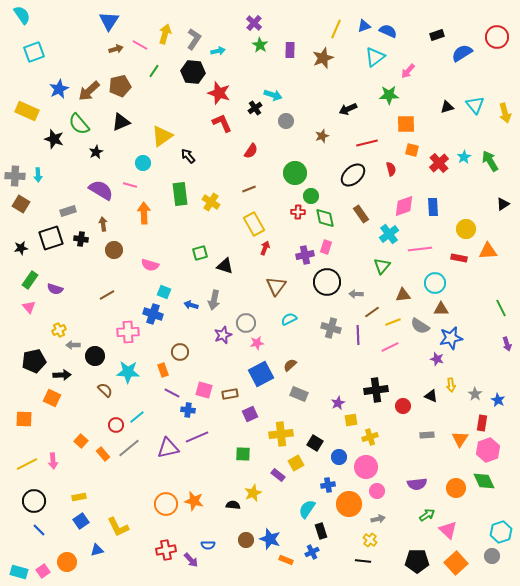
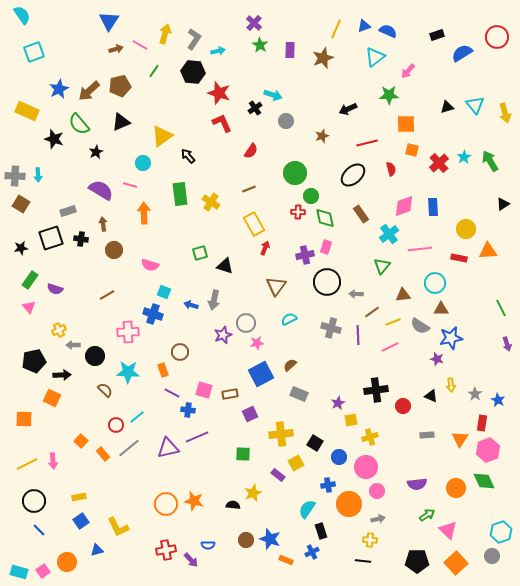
yellow cross at (370, 540): rotated 32 degrees counterclockwise
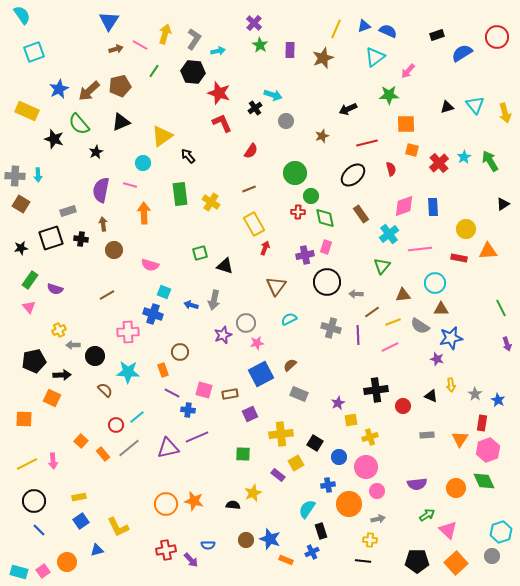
purple semicircle at (101, 190): rotated 110 degrees counterclockwise
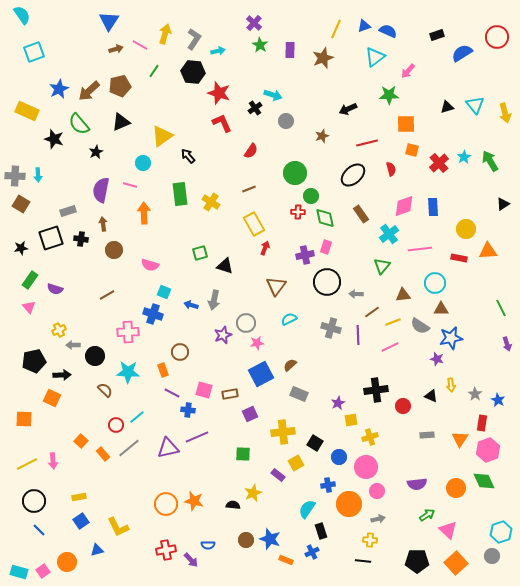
yellow cross at (281, 434): moved 2 px right, 2 px up
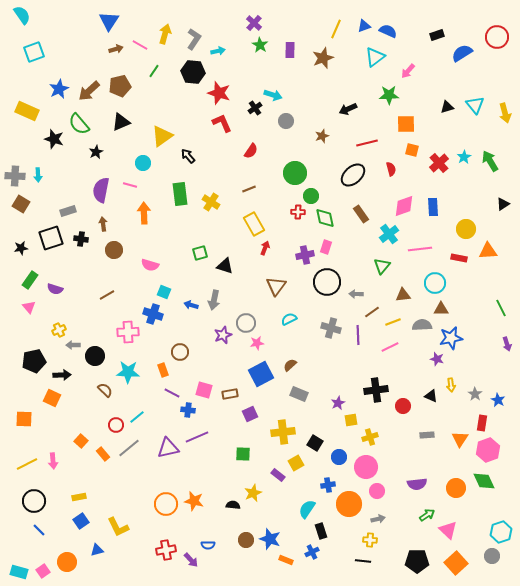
gray semicircle at (420, 326): moved 2 px right, 1 px up; rotated 144 degrees clockwise
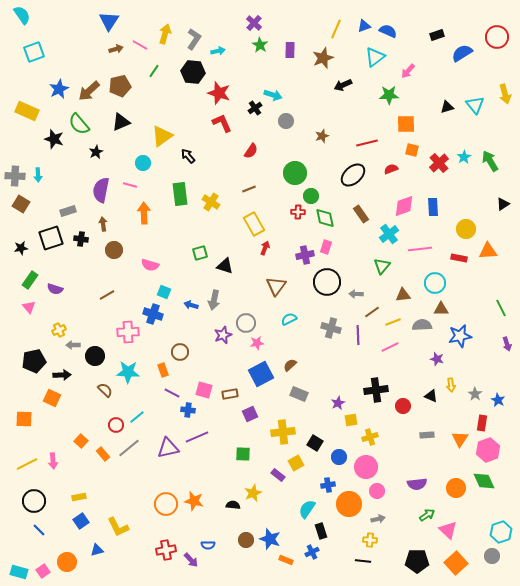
black arrow at (348, 109): moved 5 px left, 24 px up
yellow arrow at (505, 113): moved 19 px up
red semicircle at (391, 169): rotated 96 degrees counterclockwise
blue star at (451, 338): moved 9 px right, 2 px up
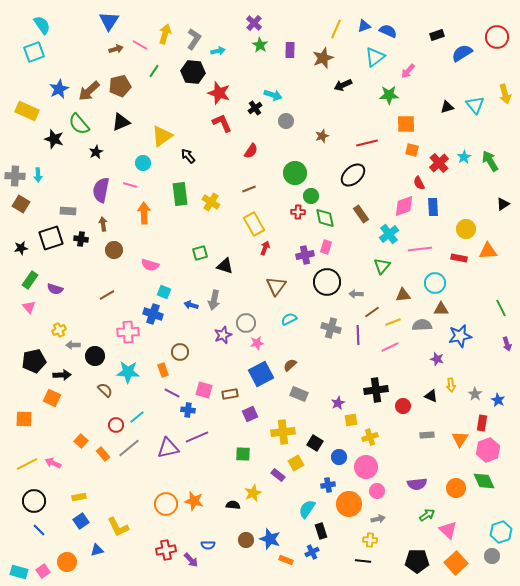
cyan semicircle at (22, 15): moved 20 px right, 10 px down
red semicircle at (391, 169): moved 28 px right, 14 px down; rotated 96 degrees counterclockwise
gray rectangle at (68, 211): rotated 21 degrees clockwise
pink arrow at (53, 461): moved 2 px down; rotated 119 degrees clockwise
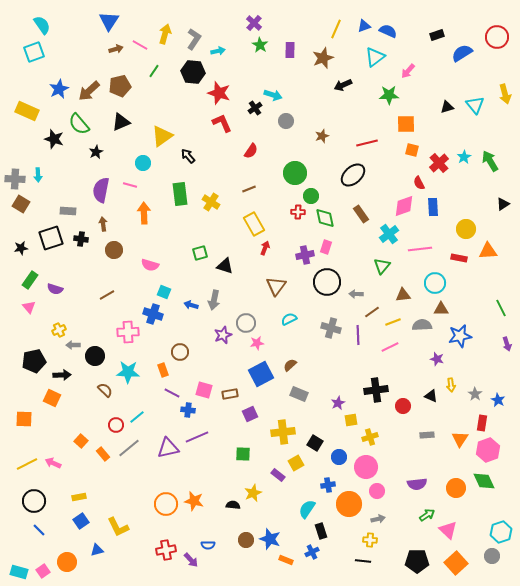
gray cross at (15, 176): moved 3 px down
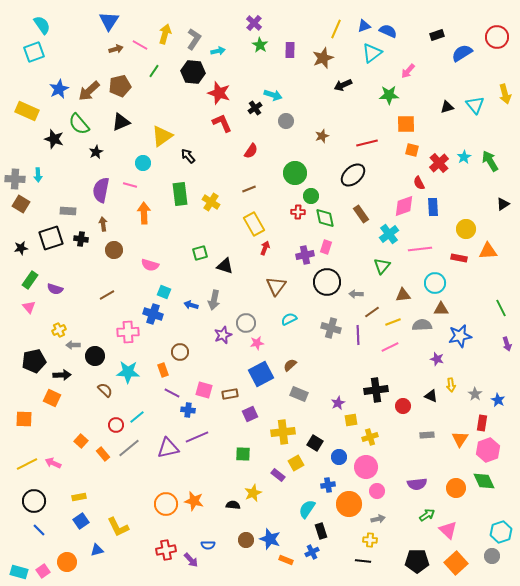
cyan triangle at (375, 57): moved 3 px left, 4 px up
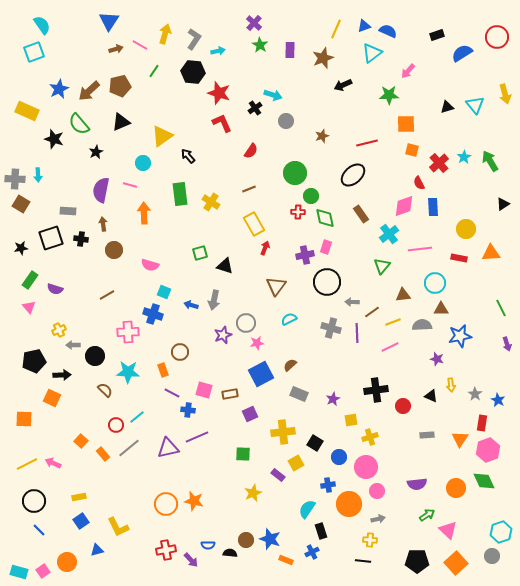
orange triangle at (488, 251): moved 3 px right, 2 px down
gray arrow at (356, 294): moved 4 px left, 8 px down
purple line at (358, 335): moved 1 px left, 2 px up
purple star at (338, 403): moved 5 px left, 4 px up
black semicircle at (233, 505): moved 3 px left, 48 px down
